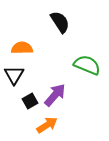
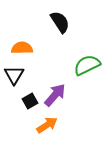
green semicircle: rotated 48 degrees counterclockwise
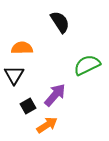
black square: moved 2 px left, 5 px down
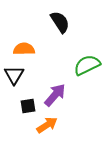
orange semicircle: moved 2 px right, 1 px down
black square: rotated 21 degrees clockwise
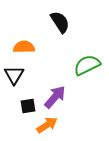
orange semicircle: moved 2 px up
purple arrow: moved 2 px down
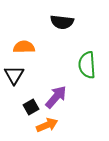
black semicircle: moved 2 px right; rotated 130 degrees clockwise
green semicircle: rotated 68 degrees counterclockwise
purple arrow: moved 1 px right
black square: moved 3 px right, 1 px down; rotated 21 degrees counterclockwise
orange arrow: rotated 10 degrees clockwise
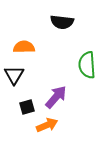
black square: moved 4 px left; rotated 14 degrees clockwise
